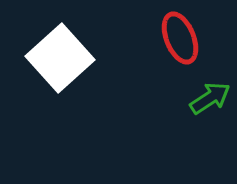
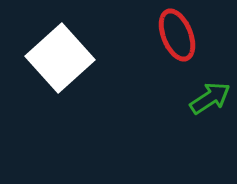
red ellipse: moved 3 px left, 3 px up
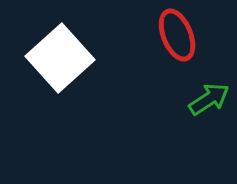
green arrow: moved 1 px left, 1 px down
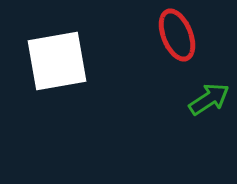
white square: moved 3 px left, 3 px down; rotated 32 degrees clockwise
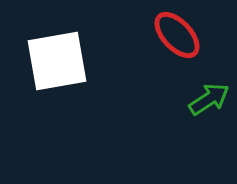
red ellipse: rotated 21 degrees counterclockwise
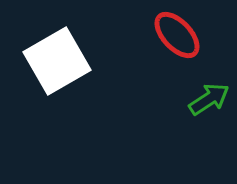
white square: rotated 20 degrees counterclockwise
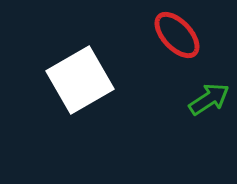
white square: moved 23 px right, 19 px down
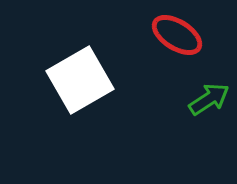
red ellipse: rotated 15 degrees counterclockwise
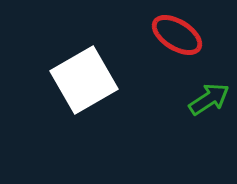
white square: moved 4 px right
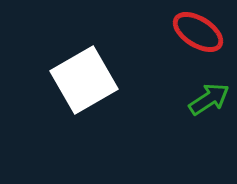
red ellipse: moved 21 px right, 3 px up
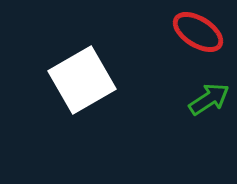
white square: moved 2 px left
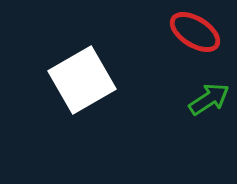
red ellipse: moved 3 px left
